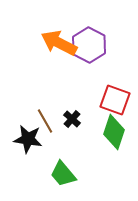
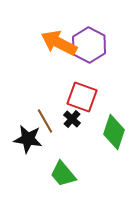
red square: moved 33 px left, 3 px up
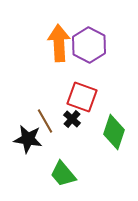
orange arrow: rotated 60 degrees clockwise
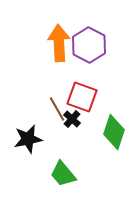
brown line: moved 12 px right, 12 px up
black star: rotated 20 degrees counterclockwise
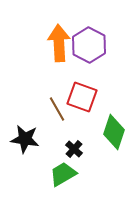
black cross: moved 2 px right, 30 px down
black star: moved 3 px left; rotated 20 degrees clockwise
green trapezoid: rotated 100 degrees clockwise
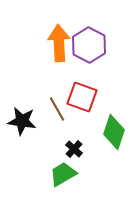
black star: moved 3 px left, 18 px up
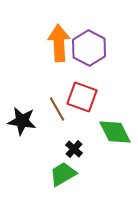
purple hexagon: moved 3 px down
green diamond: moved 1 px right; rotated 44 degrees counterclockwise
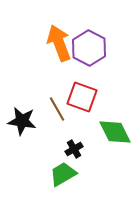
orange arrow: rotated 18 degrees counterclockwise
black cross: rotated 18 degrees clockwise
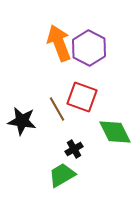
green trapezoid: moved 1 px left, 1 px down
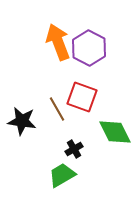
orange arrow: moved 1 px left, 1 px up
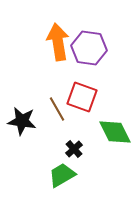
orange arrow: rotated 12 degrees clockwise
purple hexagon: rotated 20 degrees counterclockwise
black cross: rotated 12 degrees counterclockwise
